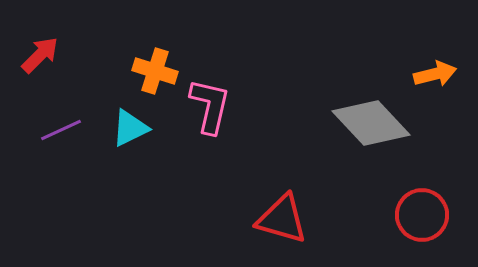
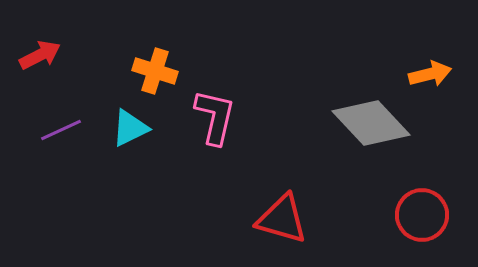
red arrow: rotated 18 degrees clockwise
orange arrow: moved 5 px left
pink L-shape: moved 5 px right, 11 px down
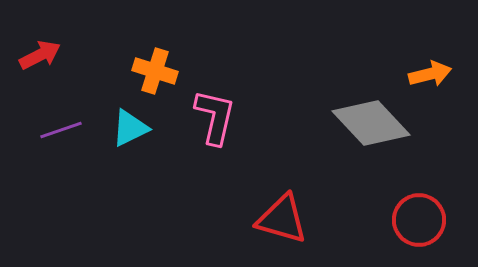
purple line: rotated 6 degrees clockwise
red circle: moved 3 px left, 5 px down
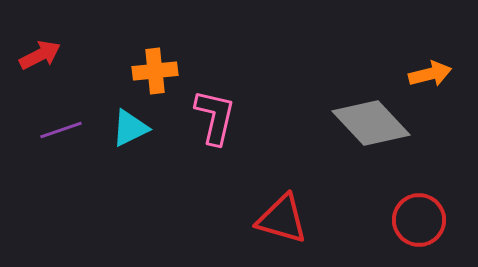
orange cross: rotated 24 degrees counterclockwise
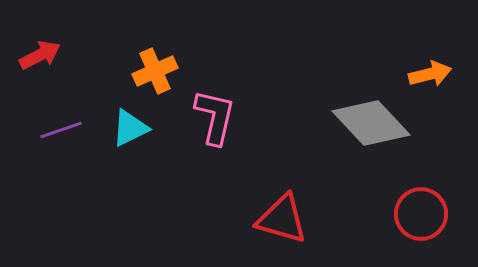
orange cross: rotated 18 degrees counterclockwise
red circle: moved 2 px right, 6 px up
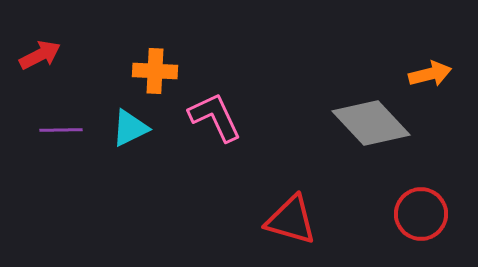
orange cross: rotated 27 degrees clockwise
pink L-shape: rotated 38 degrees counterclockwise
purple line: rotated 18 degrees clockwise
red triangle: moved 9 px right, 1 px down
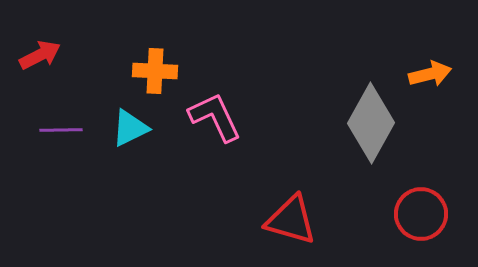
gray diamond: rotated 72 degrees clockwise
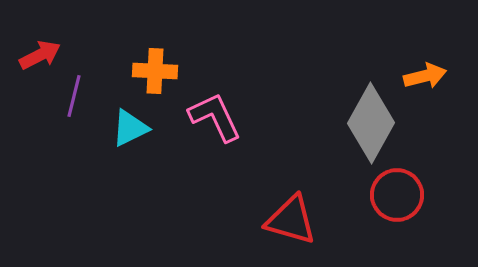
orange arrow: moved 5 px left, 2 px down
purple line: moved 13 px right, 34 px up; rotated 75 degrees counterclockwise
red circle: moved 24 px left, 19 px up
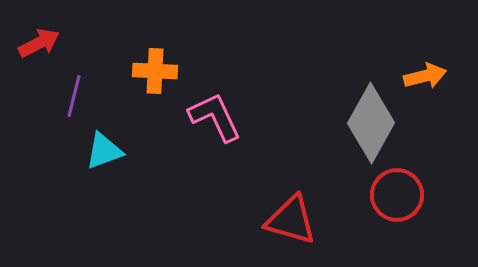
red arrow: moved 1 px left, 12 px up
cyan triangle: moved 26 px left, 23 px down; rotated 6 degrees clockwise
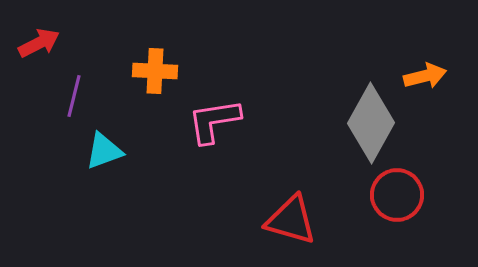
pink L-shape: moved 1 px left, 4 px down; rotated 74 degrees counterclockwise
